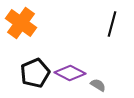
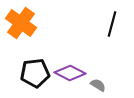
black pentagon: rotated 16 degrees clockwise
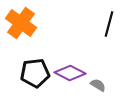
black line: moved 3 px left
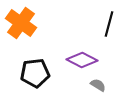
purple diamond: moved 12 px right, 13 px up
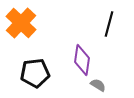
orange cross: rotated 8 degrees clockwise
purple diamond: rotated 72 degrees clockwise
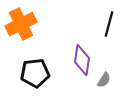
orange cross: moved 1 px down; rotated 20 degrees clockwise
gray semicircle: moved 6 px right, 5 px up; rotated 91 degrees clockwise
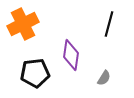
orange cross: moved 2 px right
purple diamond: moved 11 px left, 5 px up
gray semicircle: moved 2 px up
